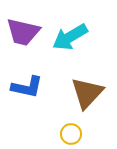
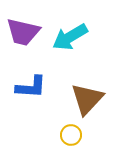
blue L-shape: moved 4 px right; rotated 8 degrees counterclockwise
brown triangle: moved 6 px down
yellow circle: moved 1 px down
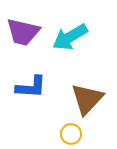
yellow circle: moved 1 px up
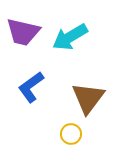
blue L-shape: rotated 140 degrees clockwise
brown triangle: moved 1 px right, 1 px up; rotated 6 degrees counterclockwise
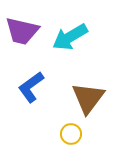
purple trapezoid: moved 1 px left, 1 px up
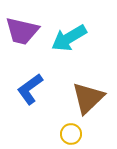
cyan arrow: moved 1 px left, 1 px down
blue L-shape: moved 1 px left, 2 px down
brown triangle: rotated 9 degrees clockwise
